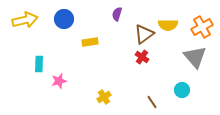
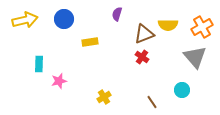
brown triangle: rotated 15 degrees clockwise
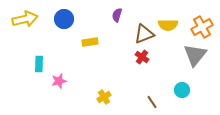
purple semicircle: moved 1 px down
yellow arrow: moved 1 px up
gray triangle: moved 2 px up; rotated 20 degrees clockwise
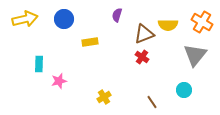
orange cross: moved 5 px up; rotated 30 degrees counterclockwise
cyan circle: moved 2 px right
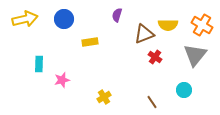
orange cross: moved 3 px down
red cross: moved 13 px right
pink star: moved 3 px right, 1 px up
